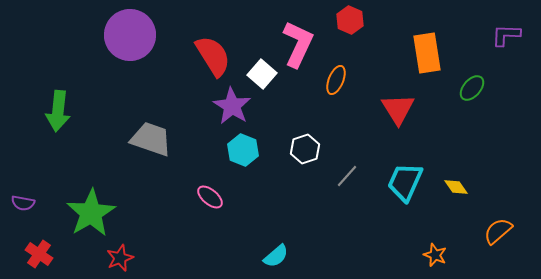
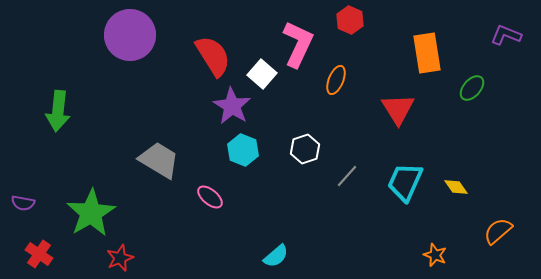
purple L-shape: rotated 20 degrees clockwise
gray trapezoid: moved 8 px right, 21 px down; rotated 12 degrees clockwise
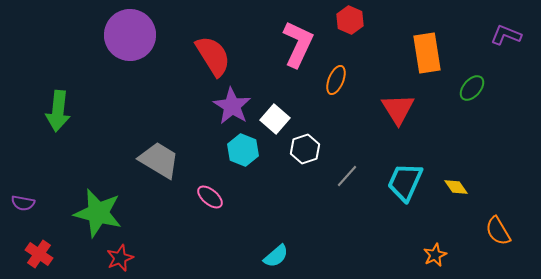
white square: moved 13 px right, 45 px down
green star: moved 7 px right; rotated 27 degrees counterclockwise
orange semicircle: rotated 80 degrees counterclockwise
orange star: rotated 25 degrees clockwise
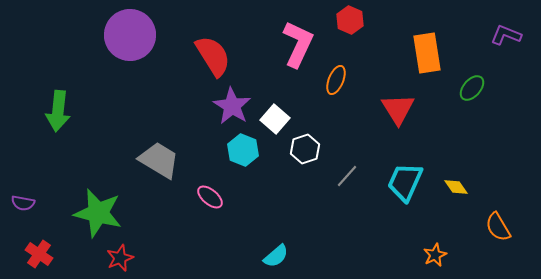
orange semicircle: moved 4 px up
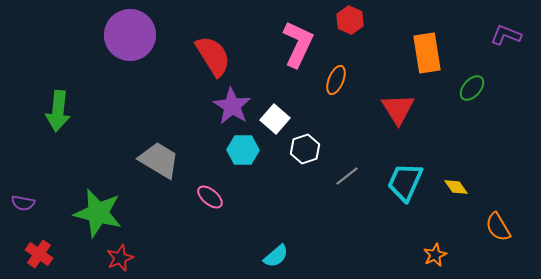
cyan hexagon: rotated 20 degrees counterclockwise
gray line: rotated 10 degrees clockwise
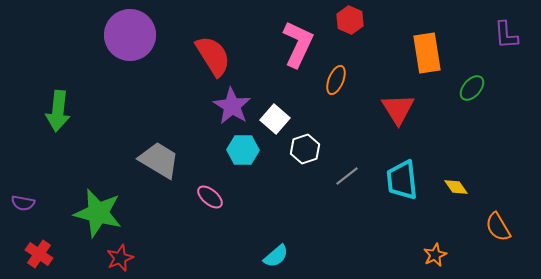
purple L-shape: rotated 116 degrees counterclockwise
cyan trapezoid: moved 3 px left, 2 px up; rotated 30 degrees counterclockwise
